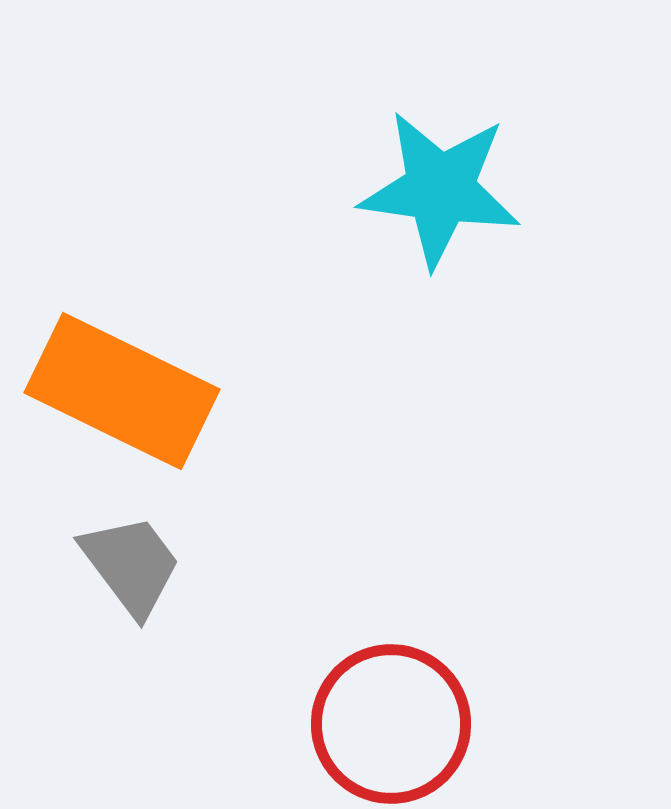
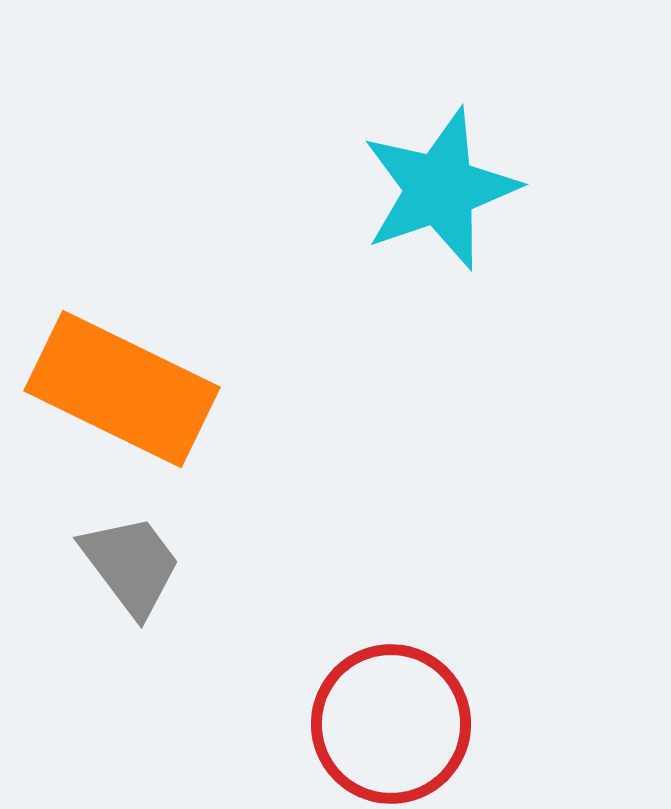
cyan star: rotated 27 degrees counterclockwise
orange rectangle: moved 2 px up
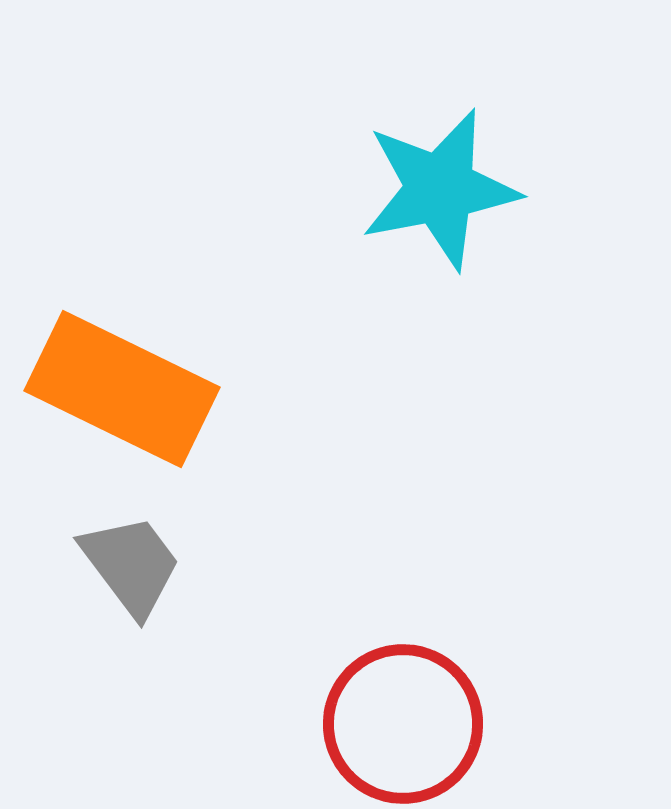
cyan star: rotated 8 degrees clockwise
red circle: moved 12 px right
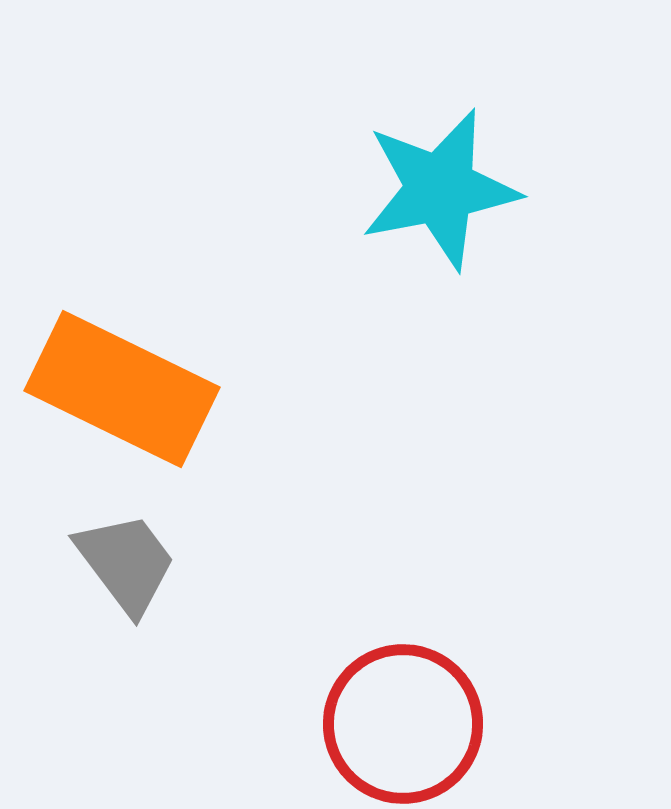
gray trapezoid: moved 5 px left, 2 px up
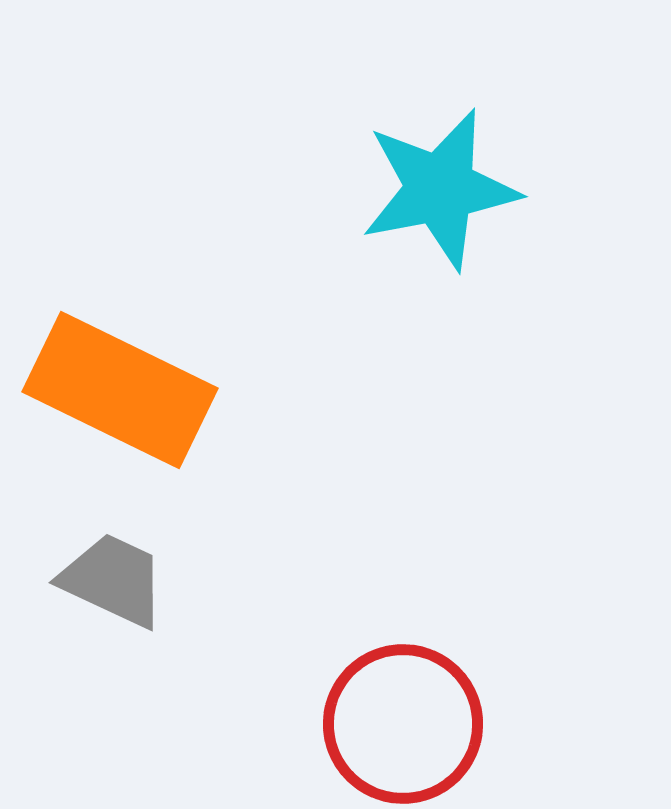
orange rectangle: moved 2 px left, 1 px down
gray trapezoid: moved 13 px left, 17 px down; rotated 28 degrees counterclockwise
